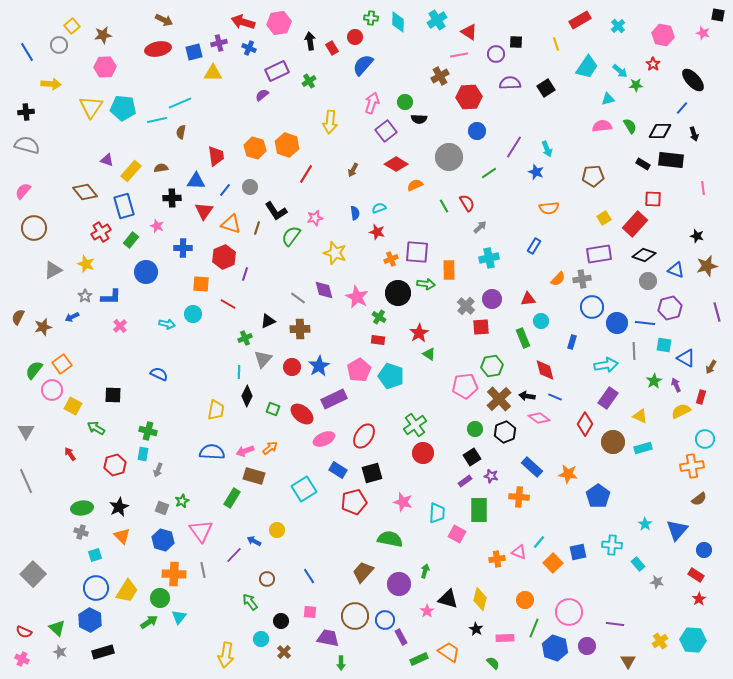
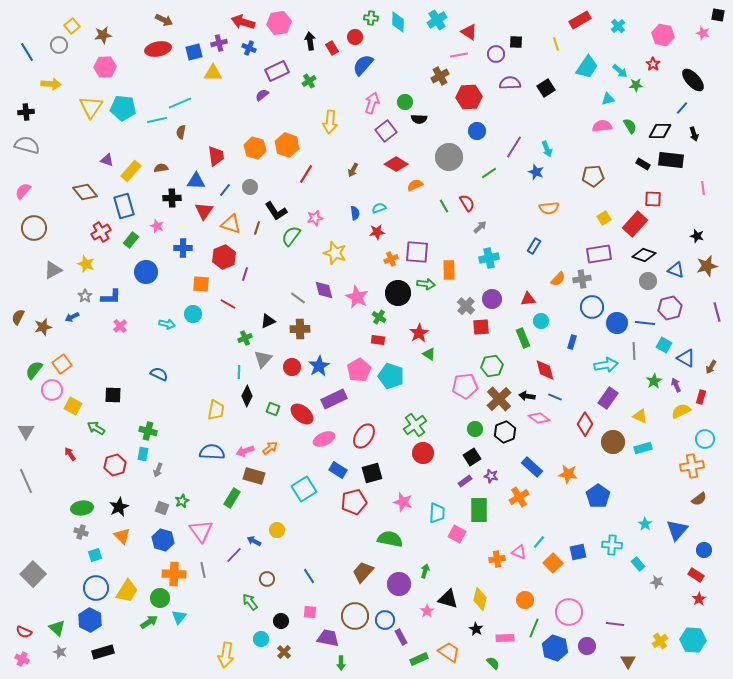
red star at (377, 232): rotated 21 degrees counterclockwise
cyan square at (664, 345): rotated 21 degrees clockwise
orange cross at (519, 497): rotated 36 degrees counterclockwise
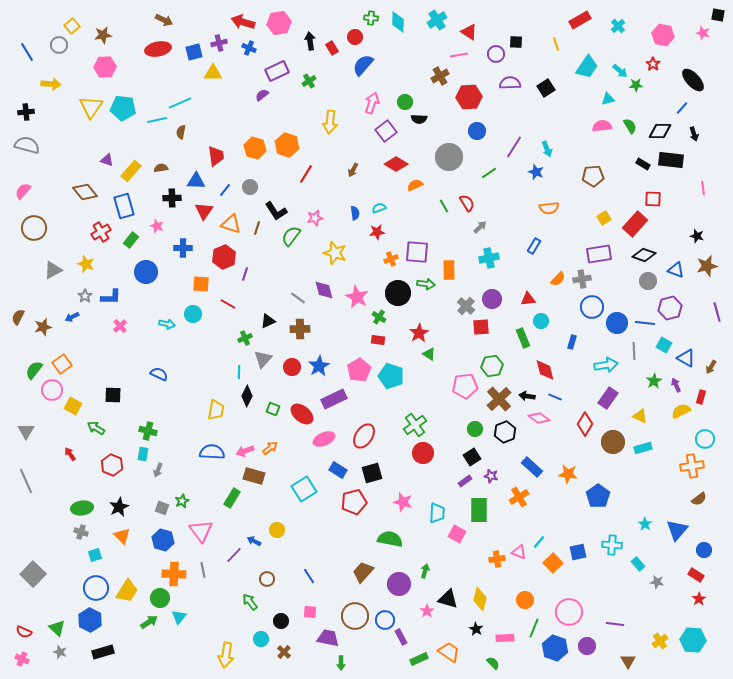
red hexagon at (115, 465): moved 3 px left; rotated 20 degrees counterclockwise
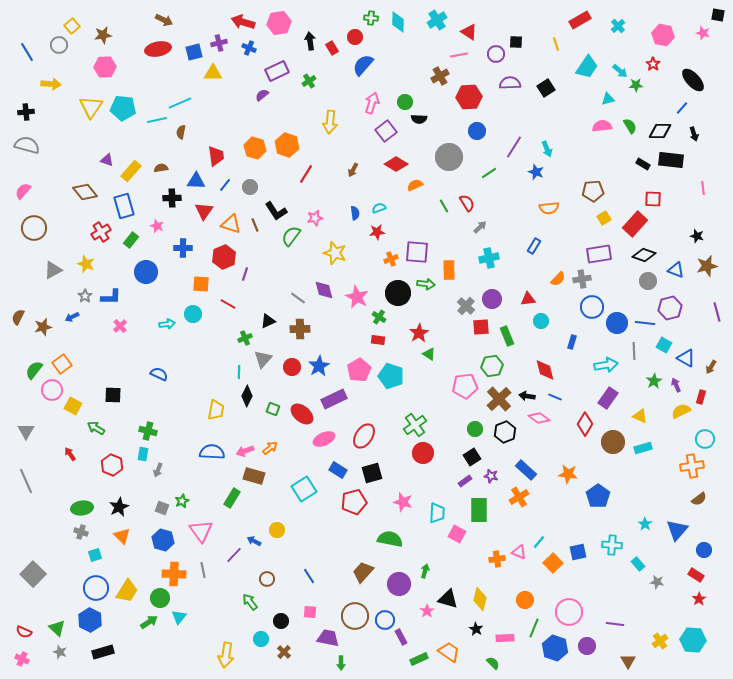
brown pentagon at (593, 176): moved 15 px down
blue line at (225, 190): moved 5 px up
brown line at (257, 228): moved 2 px left, 3 px up; rotated 40 degrees counterclockwise
cyan arrow at (167, 324): rotated 21 degrees counterclockwise
green rectangle at (523, 338): moved 16 px left, 2 px up
blue rectangle at (532, 467): moved 6 px left, 3 px down
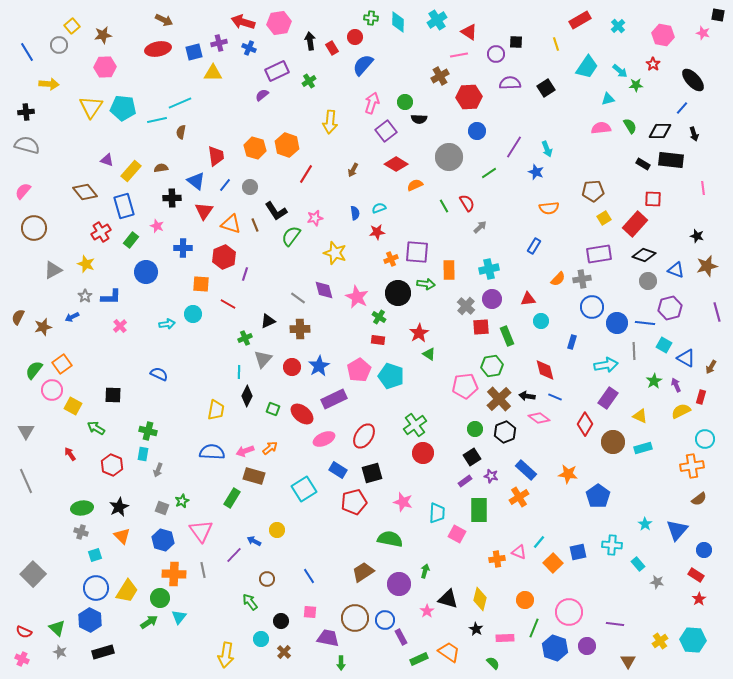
yellow arrow at (51, 84): moved 2 px left
pink semicircle at (602, 126): moved 1 px left, 2 px down
blue triangle at (196, 181): rotated 36 degrees clockwise
cyan cross at (489, 258): moved 11 px down
brown trapezoid at (363, 572): rotated 15 degrees clockwise
brown circle at (355, 616): moved 2 px down
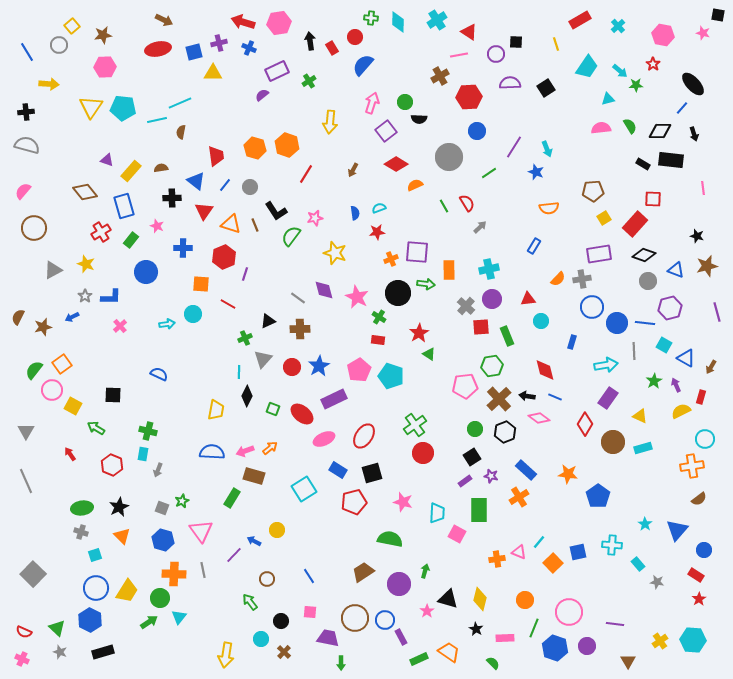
black ellipse at (693, 80): moved 4 px down
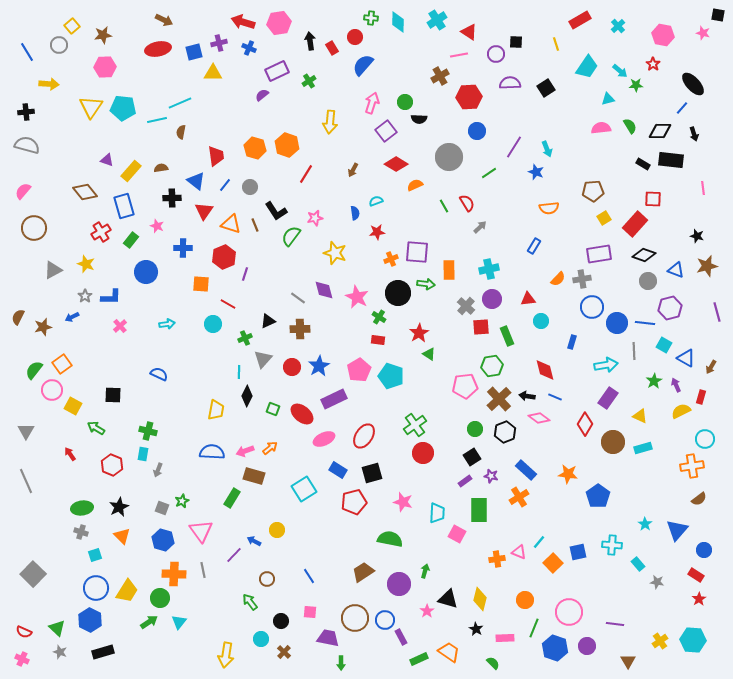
cyan semicircle at (379, 208): moved 3 px left, 7 px up
cyan circle at (193, 314): moved 20 px right, 10 px down
cyan triangle at (179, 617): moved 5 px down
